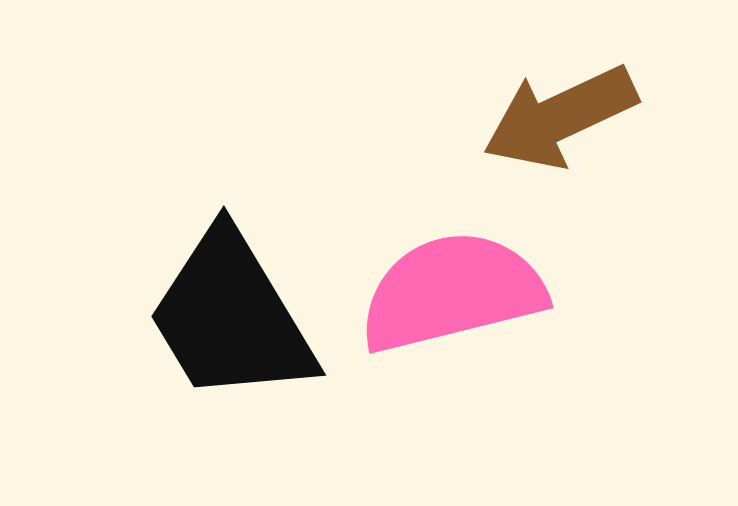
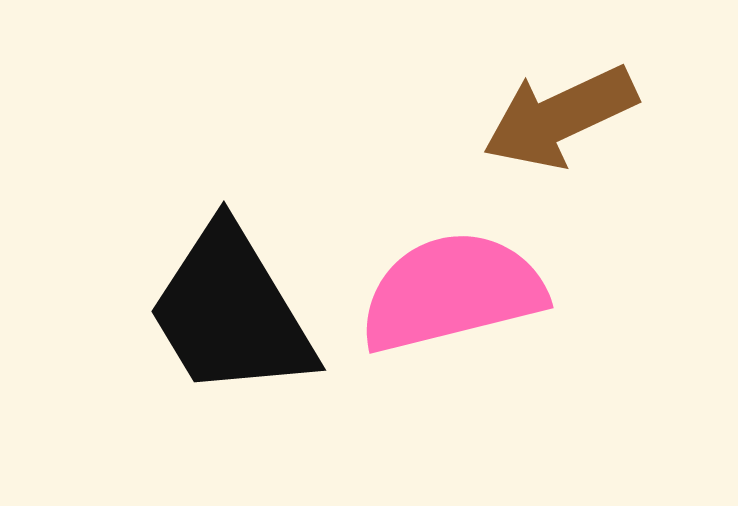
black trapezoid: moved 5 px up
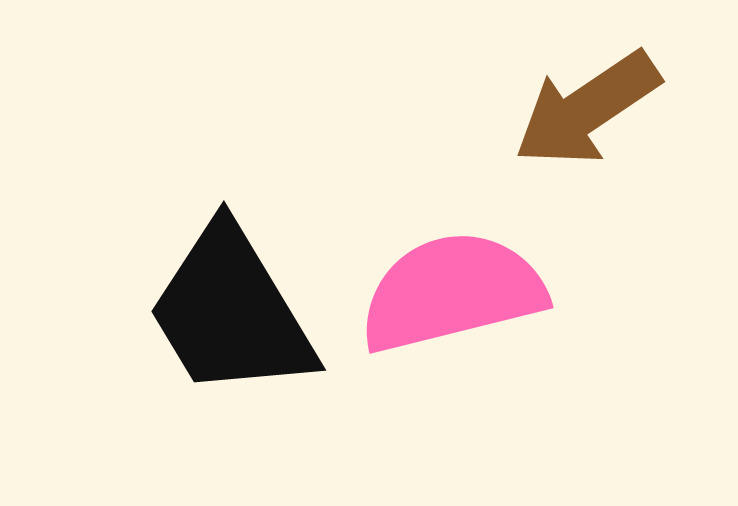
brown arrow: moved 27 px right, 8 px up; rotated 9 degrees counterclockwise
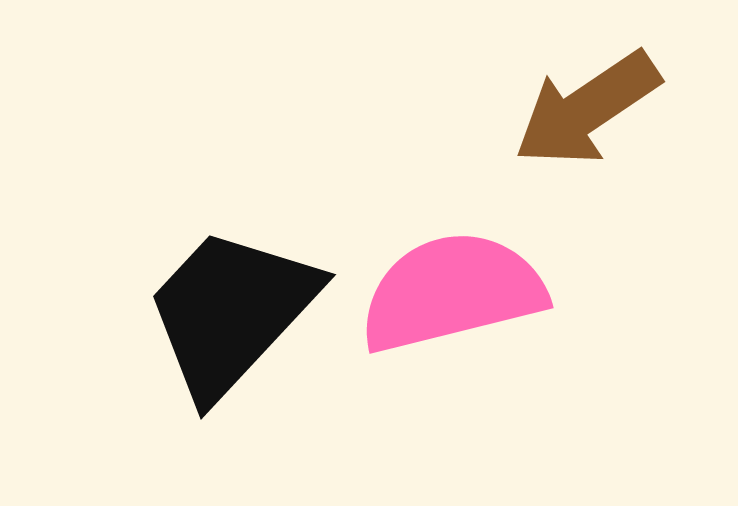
black trapezoid: rotated 74 degrees clockwise
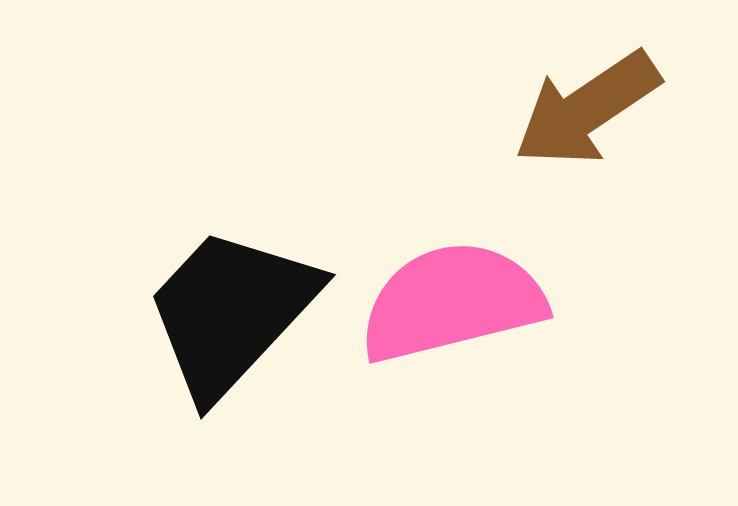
pink semicircle: moved 10 px down
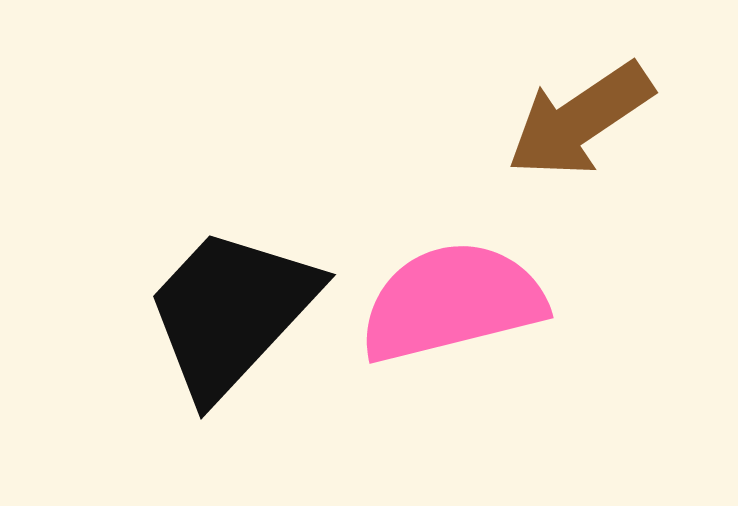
brown arrow: moved 7 px left, 11 px down
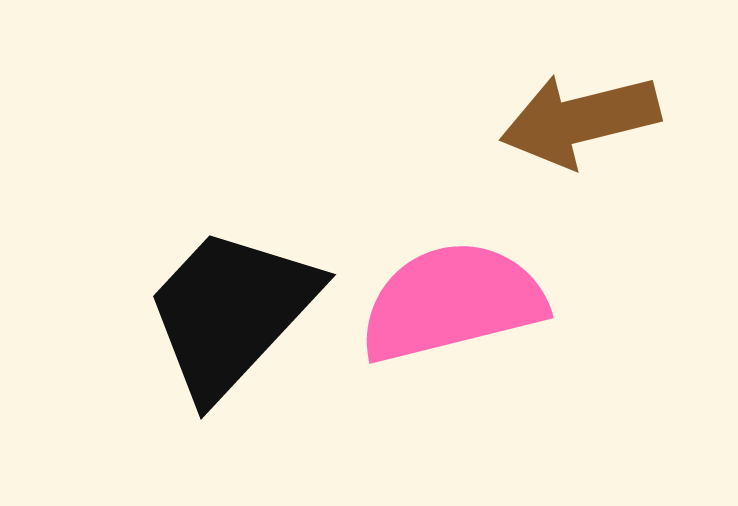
brown arrow: rotated 20 degrees clockwise
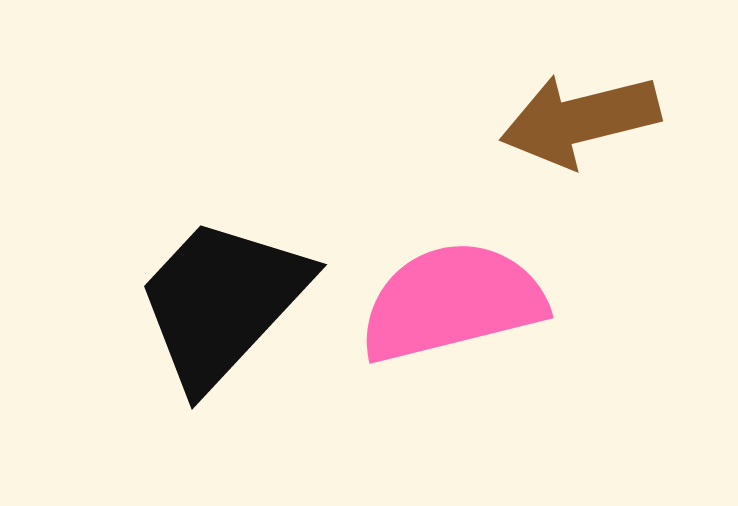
black trapezoid: moved 9 px left, 10 px up
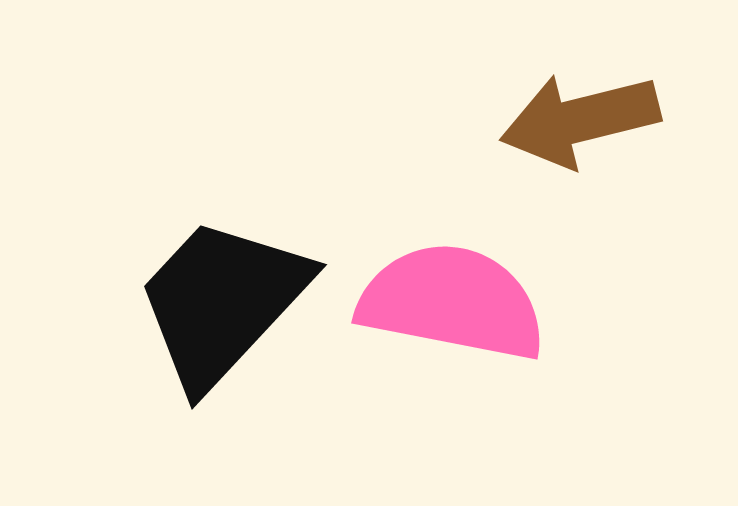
pink semicircle: rotated 25 degrees clockwise
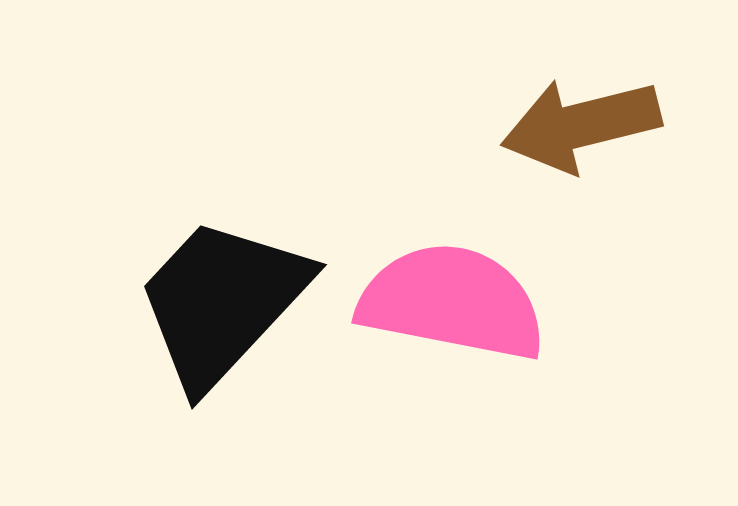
brown arrow: moved 1 px right, 5 px down
